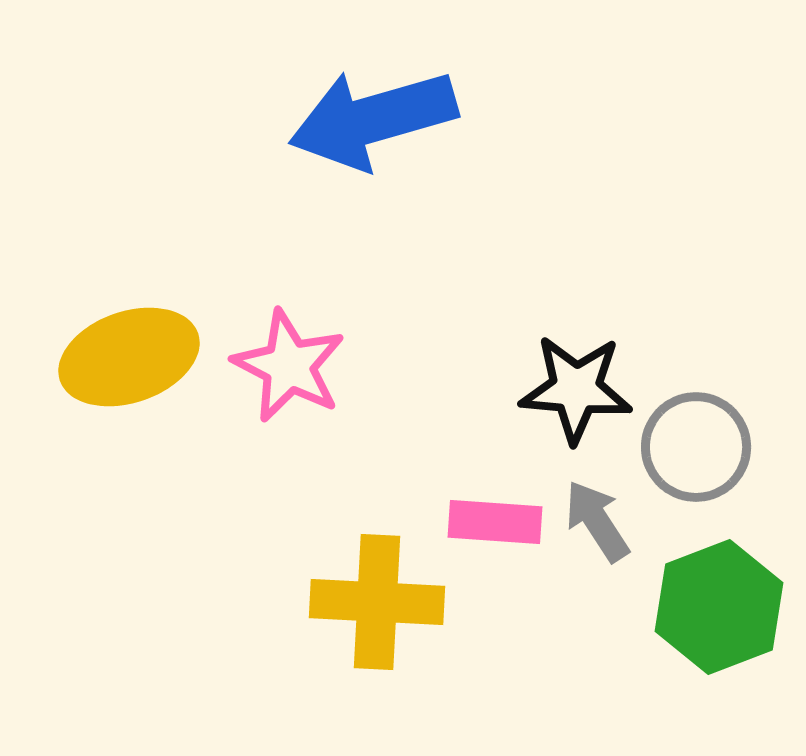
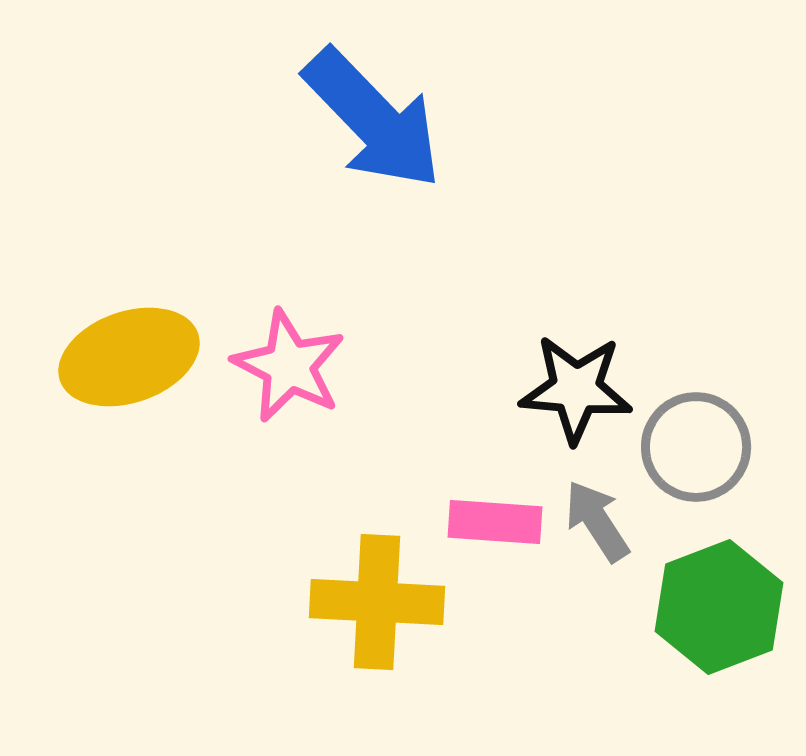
blue arrow: rotated 118 degrees counterclockwise
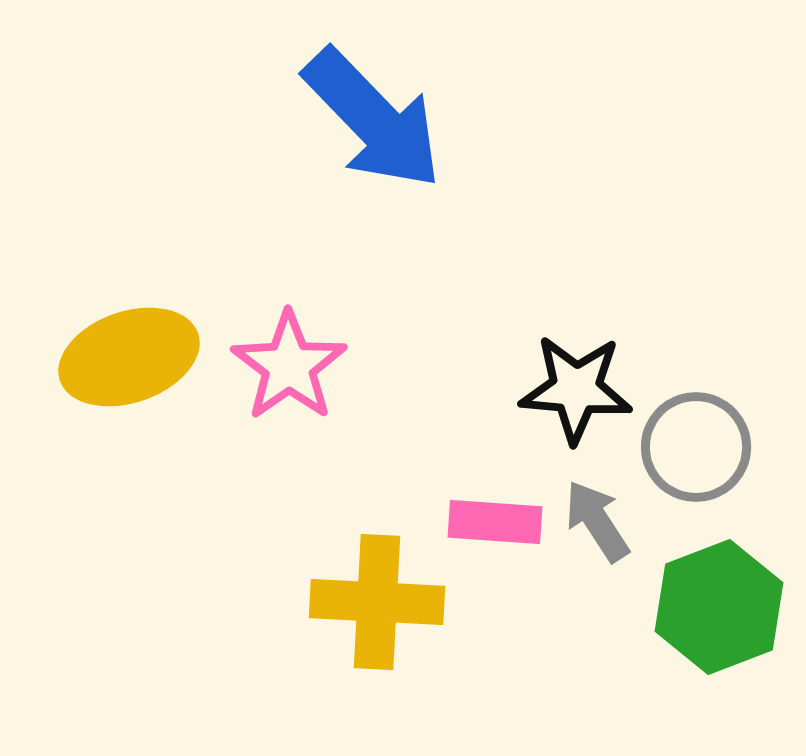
pink star: rotated 10 degrees clockwise
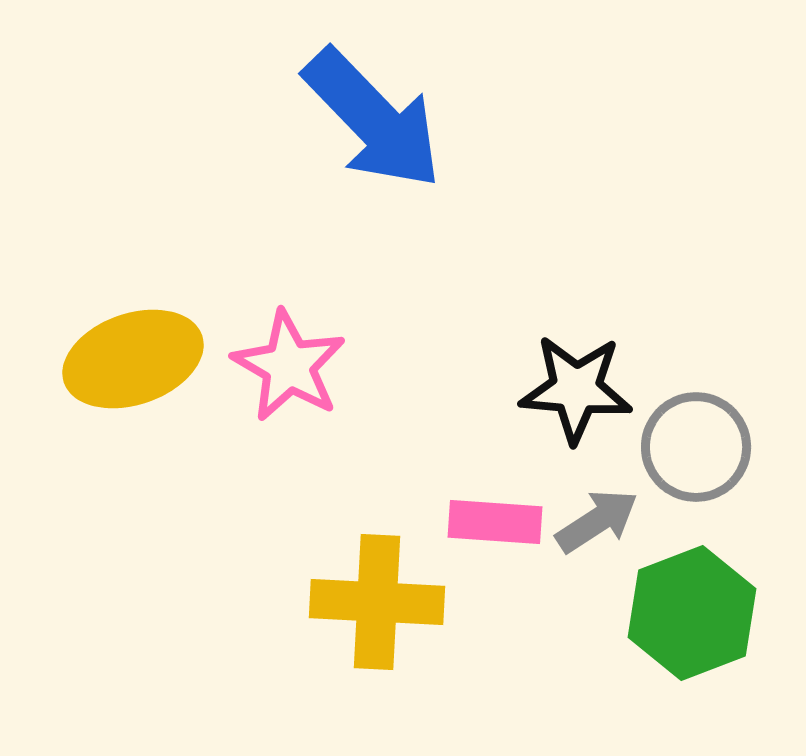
yellow ellipse: moved 4 px right, 2 px down
pink star: rotated 7 degrees counterclockwise
gray arrow: rotated 90 degrees clockwise
green hexagon: moved 27 px left, 6 px down
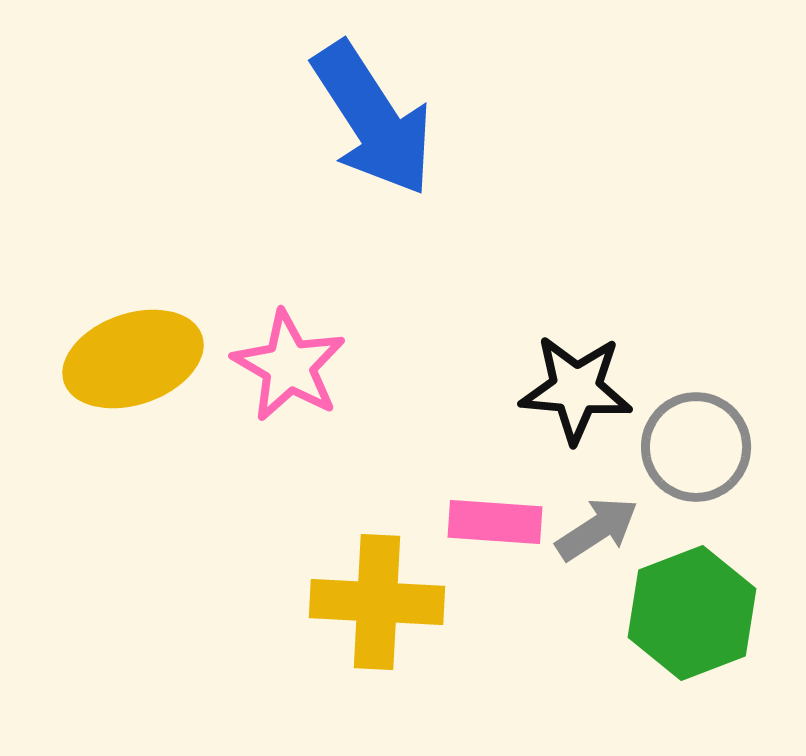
blue arrow: rotated 11 degrees clockwise
gray arrow: moved 8 px down
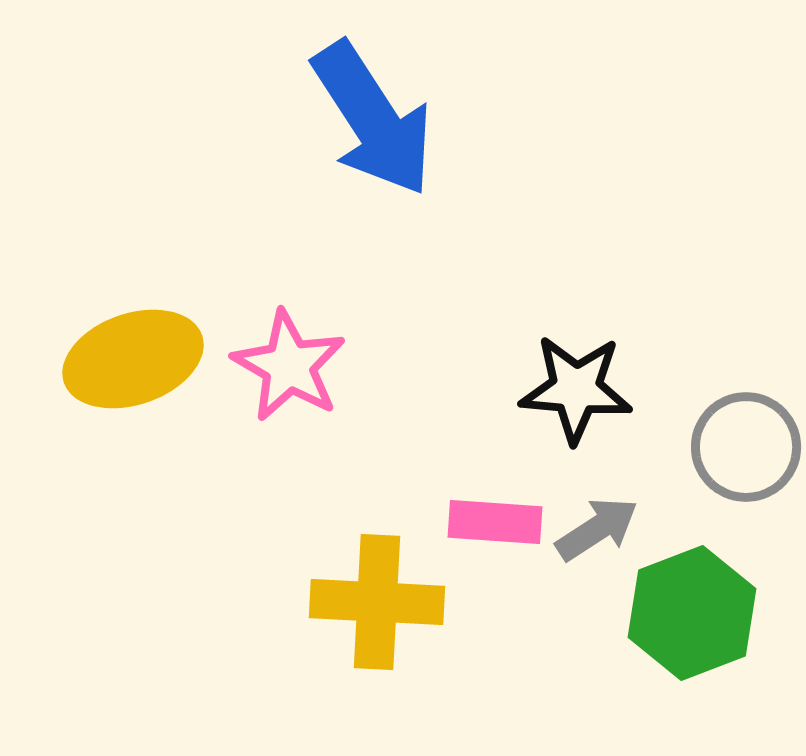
gray circle: moved 50 px right
